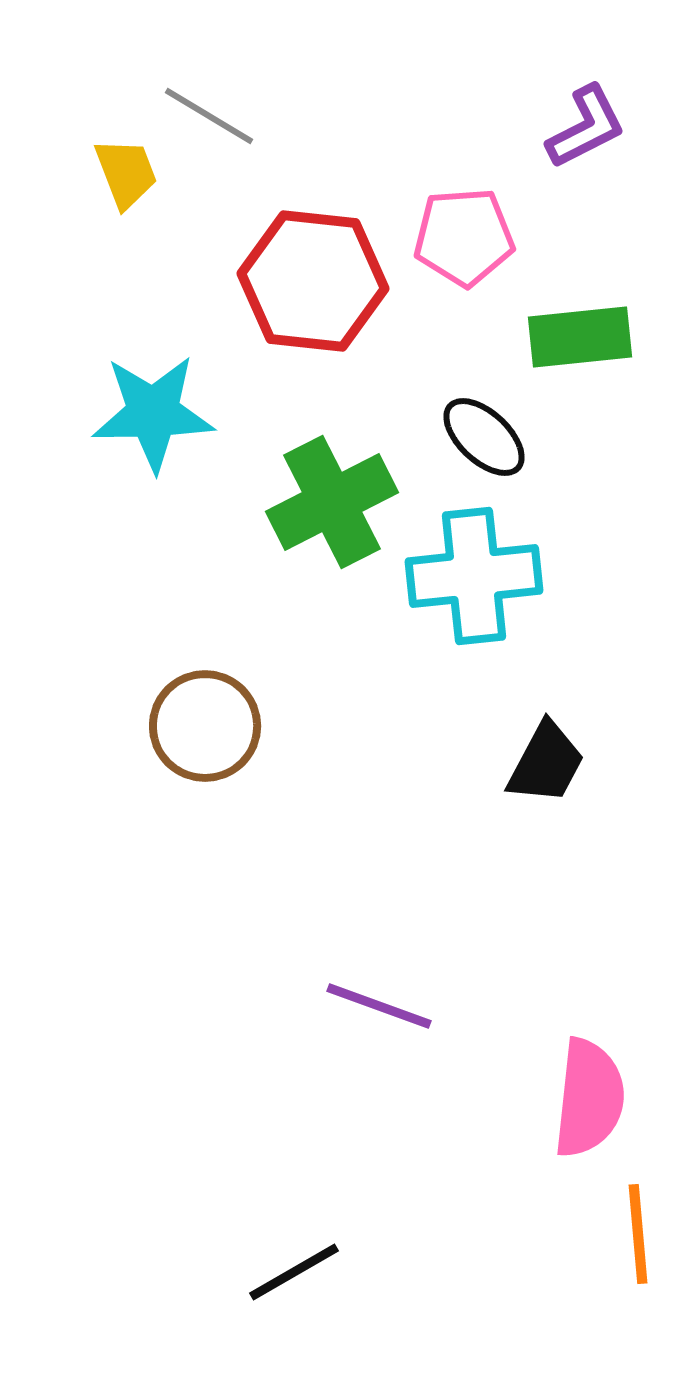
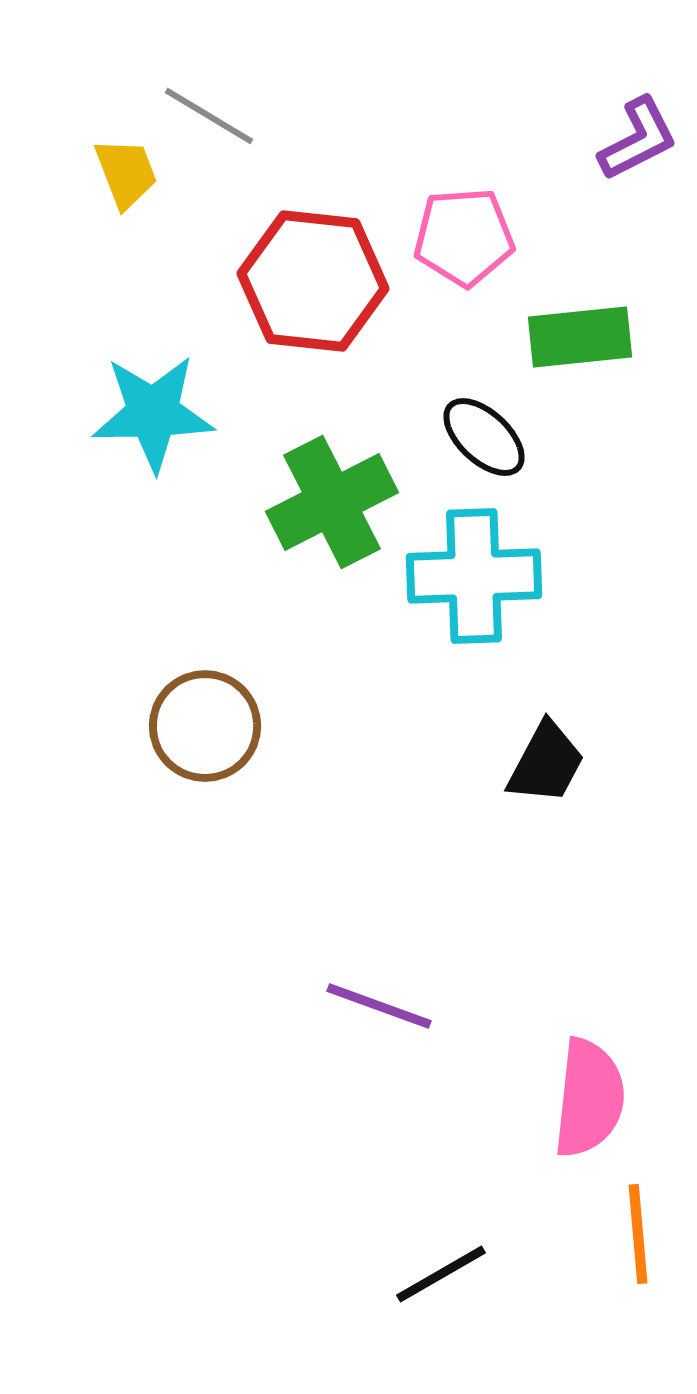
purple L-shape: moved 52 px right, 12 px down
cyan cross: rotated 4 degrees clockwise
black line: moved 147 px right, 2 px down
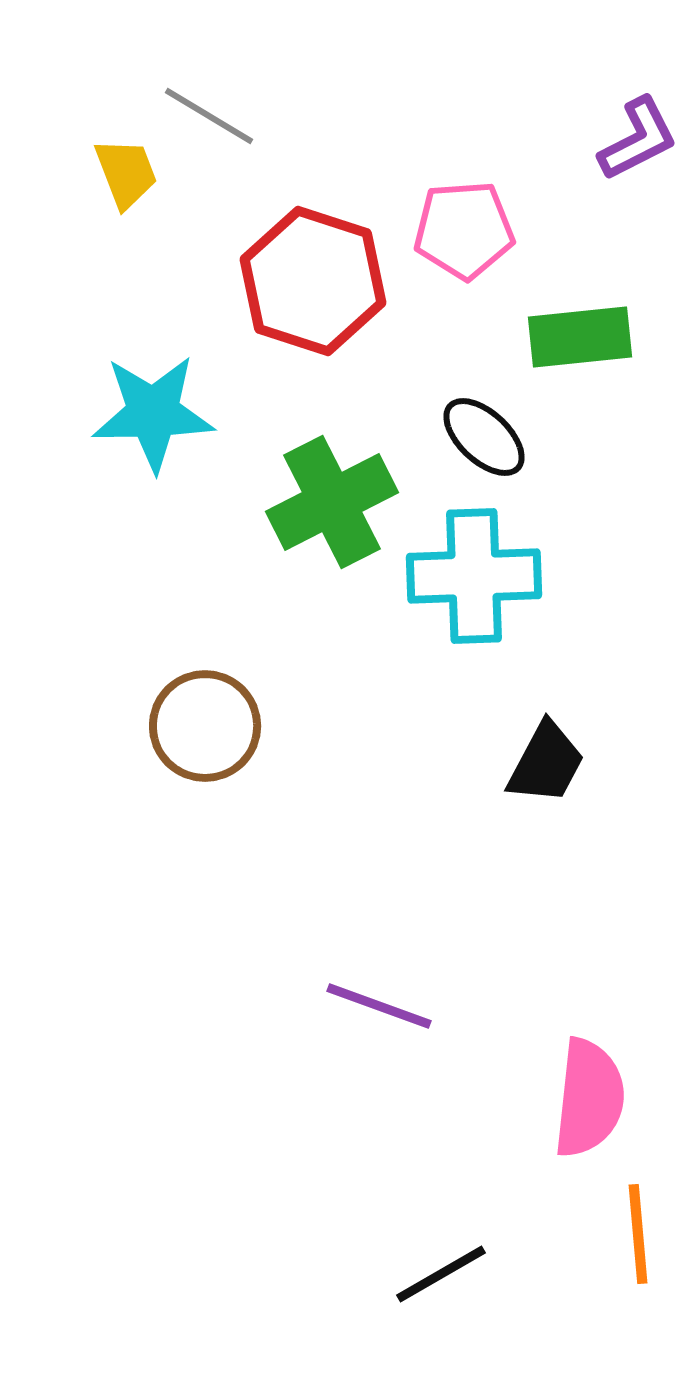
pink pentagon: moved 7 px up
red hexagon: rotated 12 degrees clockwise
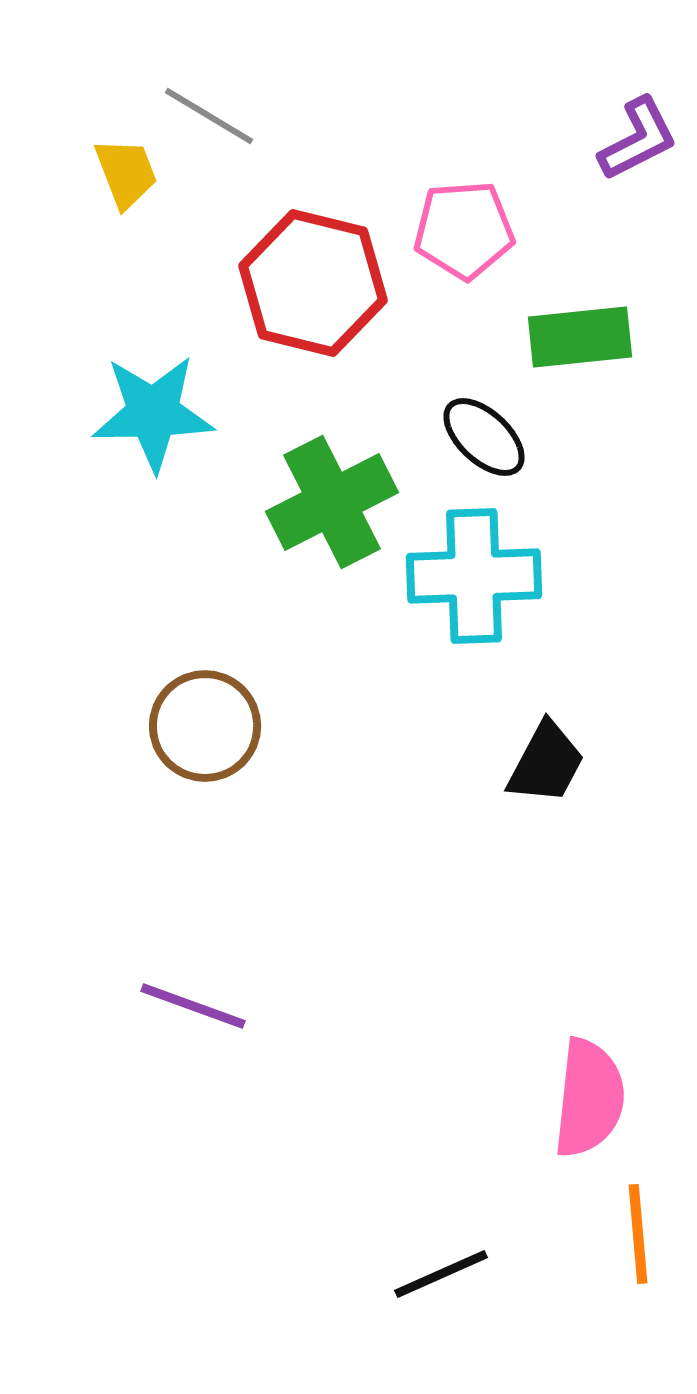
red hexagon: moved 2 px down; rotated 4 degrees counterclockwise
purple line: moved 186 px left
black line: rotated 6 degrees clockwise
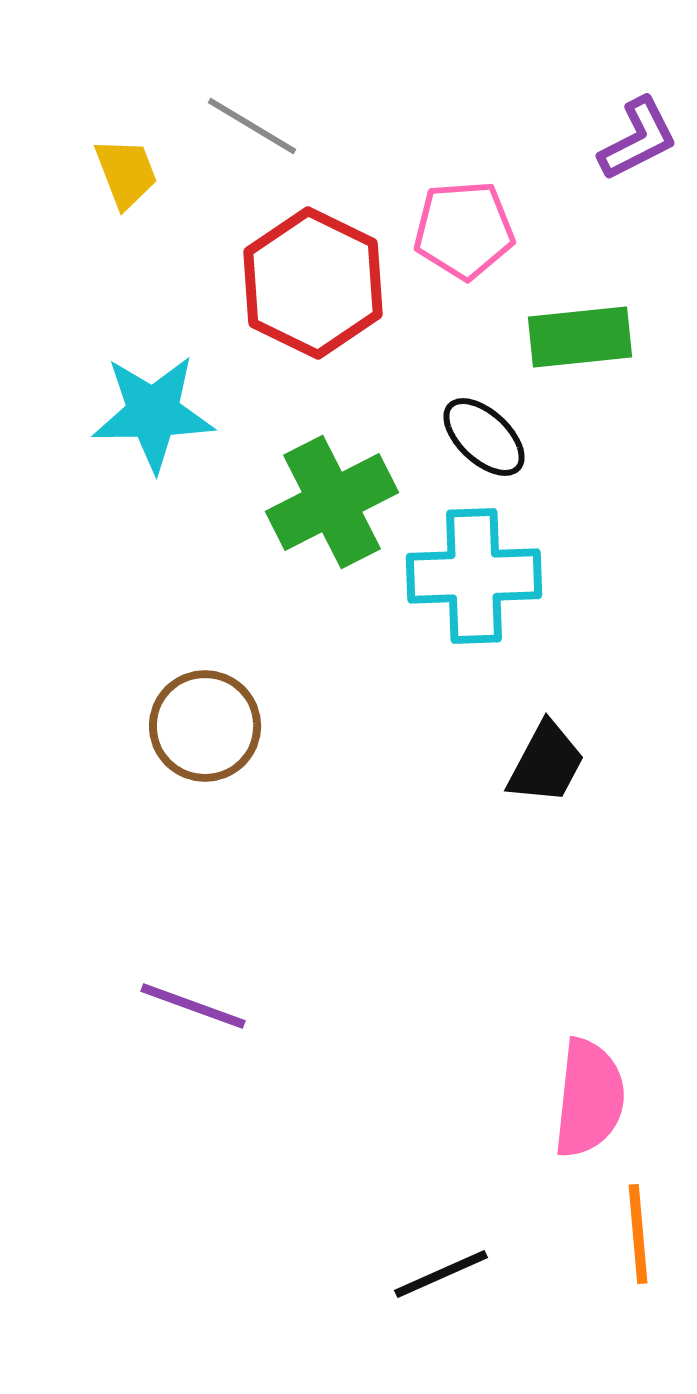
gray line: moved 43 px right, 10 px down
red hexagon: rotated 12 degrees clockwise
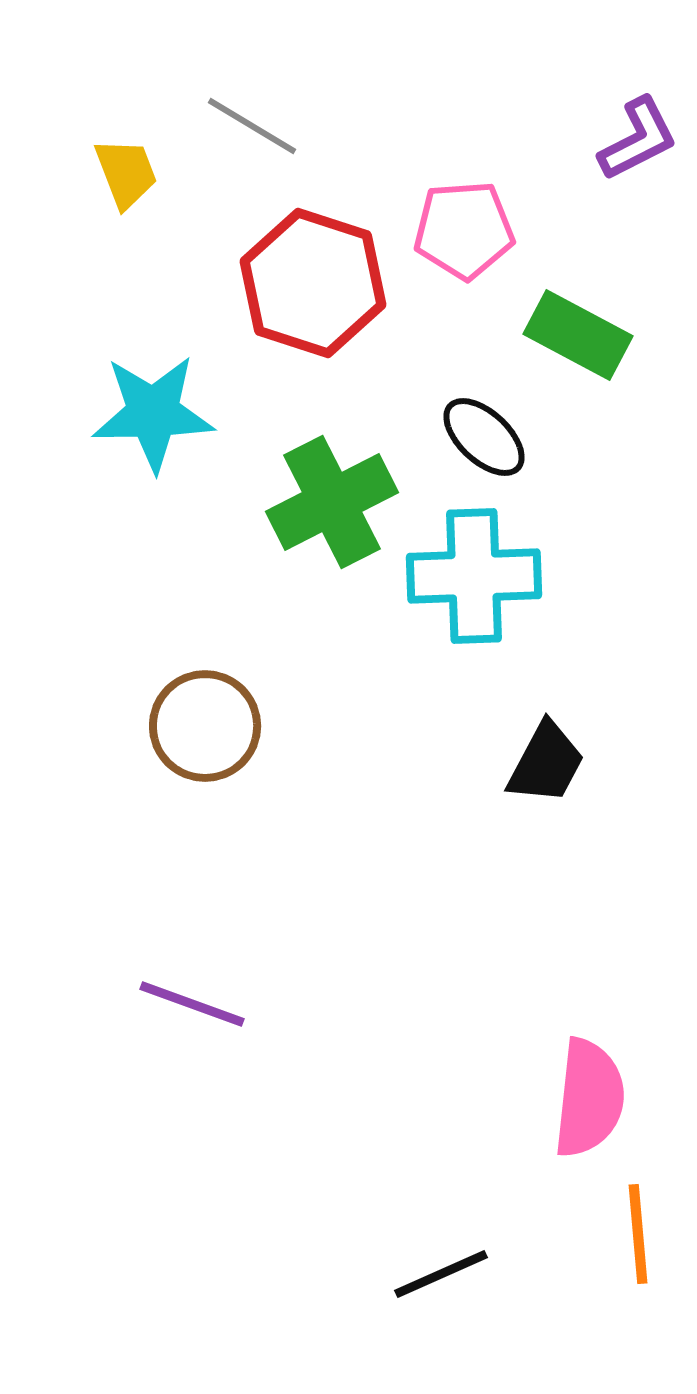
red hexagon: rotated 8 degrees counterclockwise
green rectangle: moved 2 px left, 2 px up; rotated 34 degrees clockwise
purple line: moved 1 px left, 2 px up
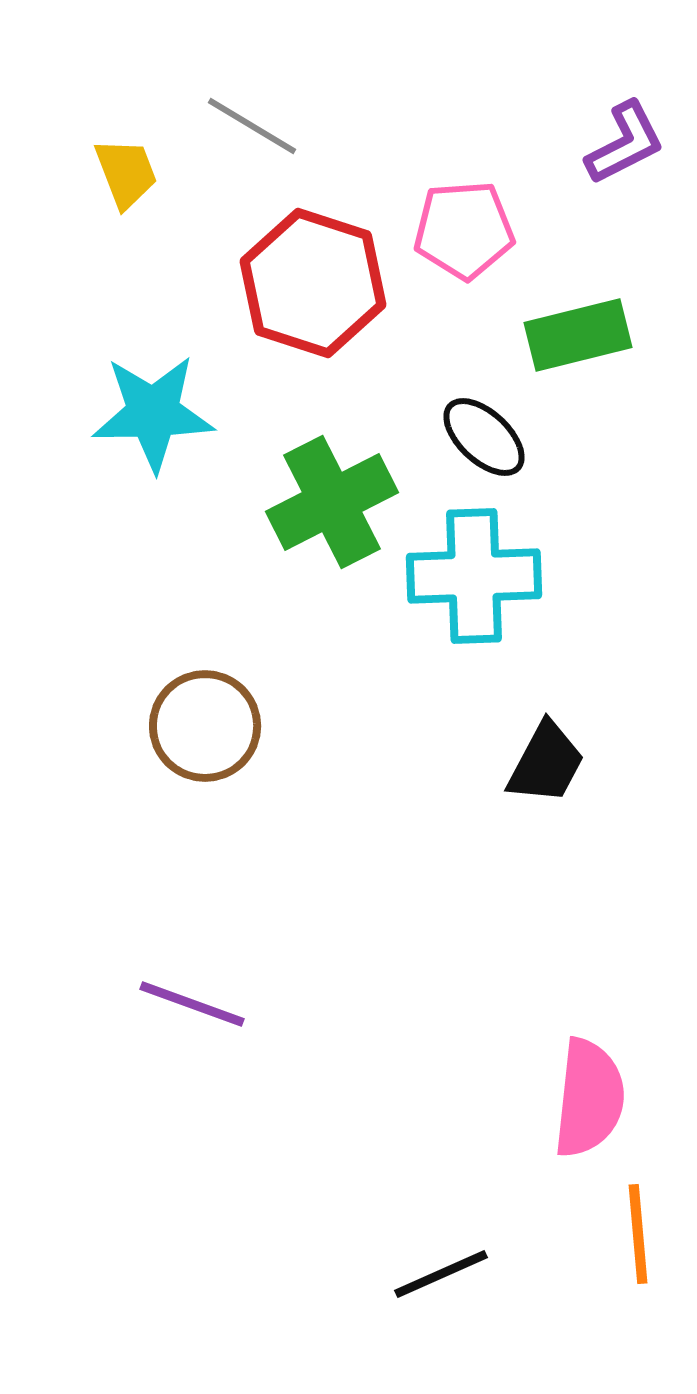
purple L-shape: moved 13 px left, 4 px down
green rectangle: rotated 42 degrees counterclockwise
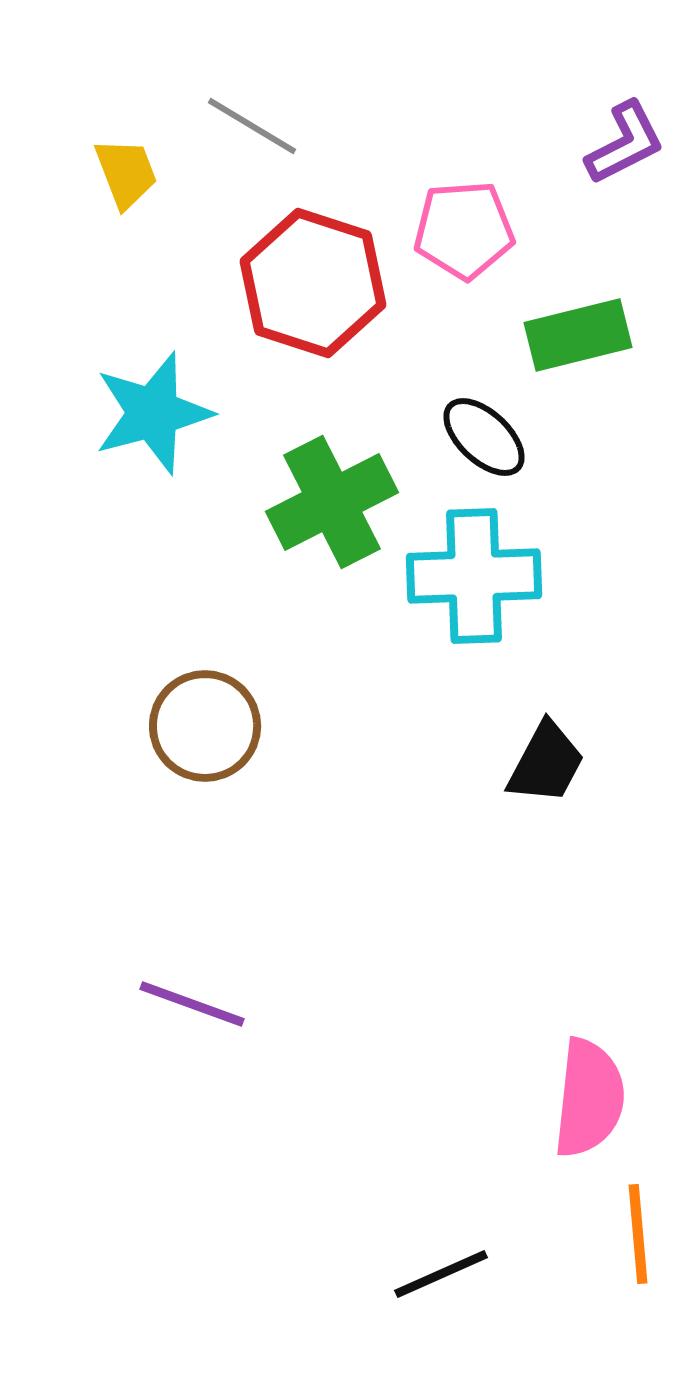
cyan star: rotated 14 degrees counterclockwise
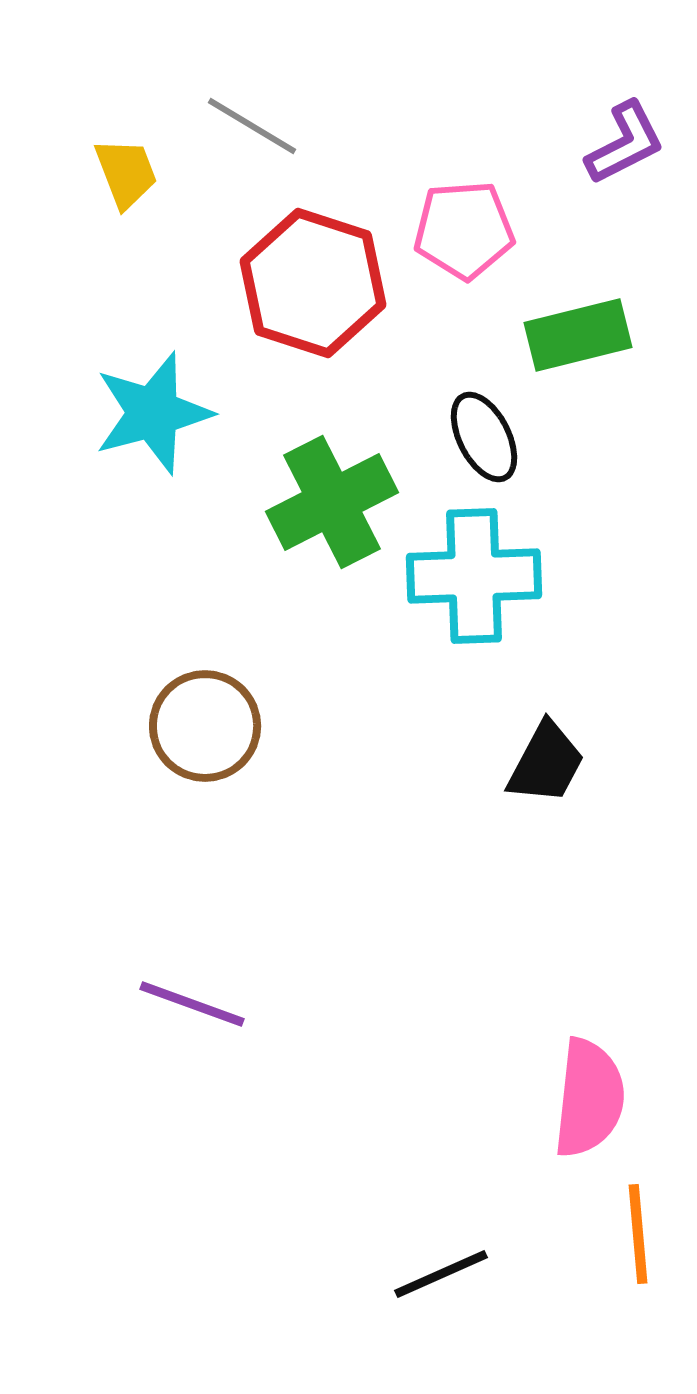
black ellipse: rotated 20 degrees clockwise
